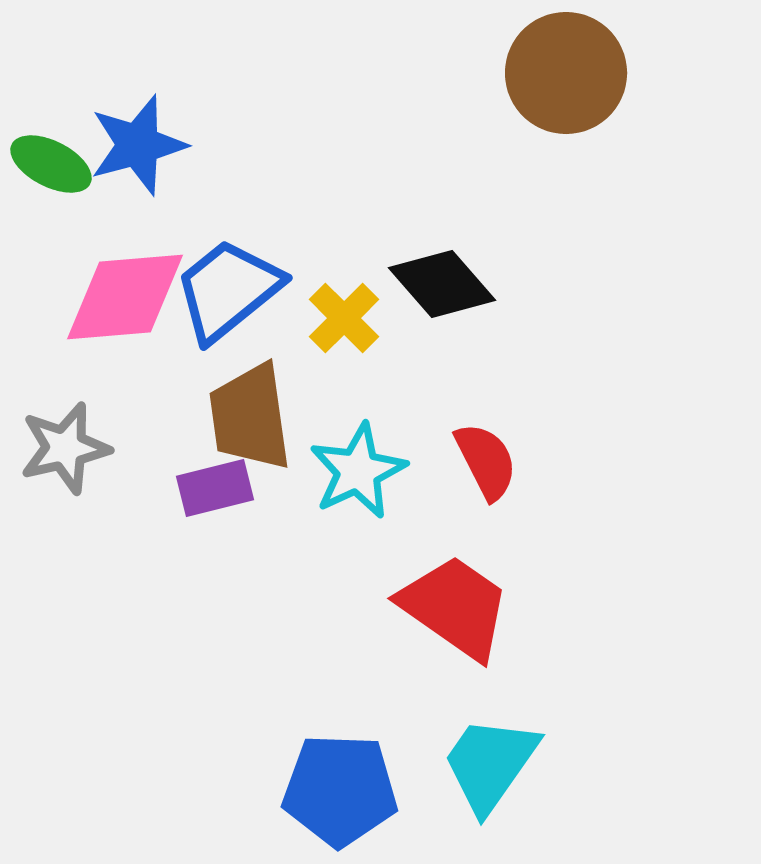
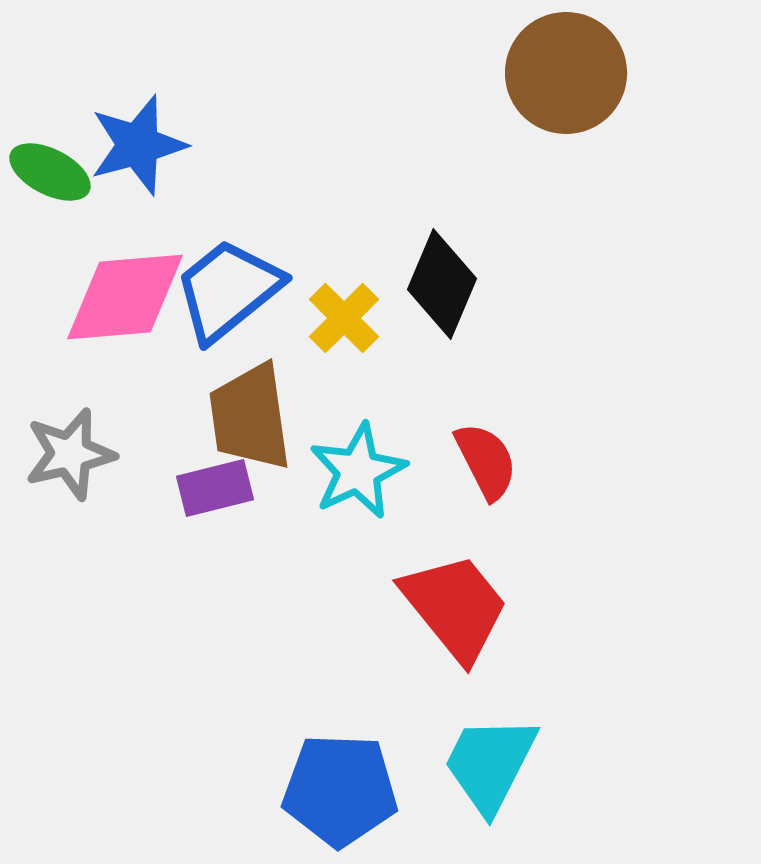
green ellipse: moved 1 px left, 8 px down
black diamond: rotated 64 degrees clockwise
gray star: moved 5 px right, 6 px down
red trapezoid: rotated 16 degrees clockwise
cyan trapezoid: rotated 8 degrees counterclockwise
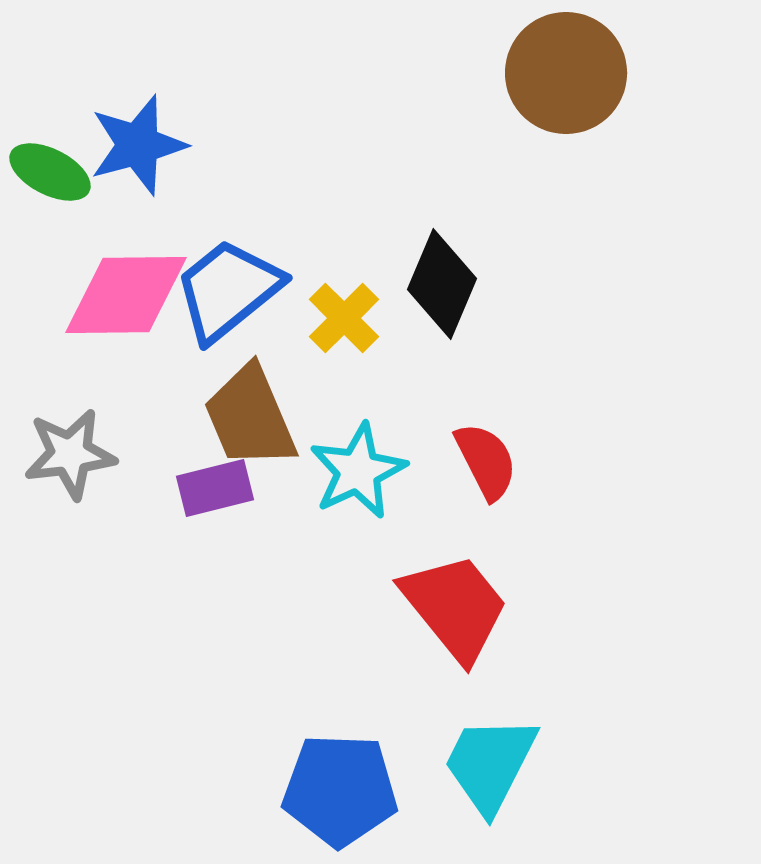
pink diamond: moved 1 px right, 2 px up; rotated 4 degrees clockwise
brown trapezoid: rotated 15 degrees counterclockwise
gray star: rotated 6 degrees clockwise
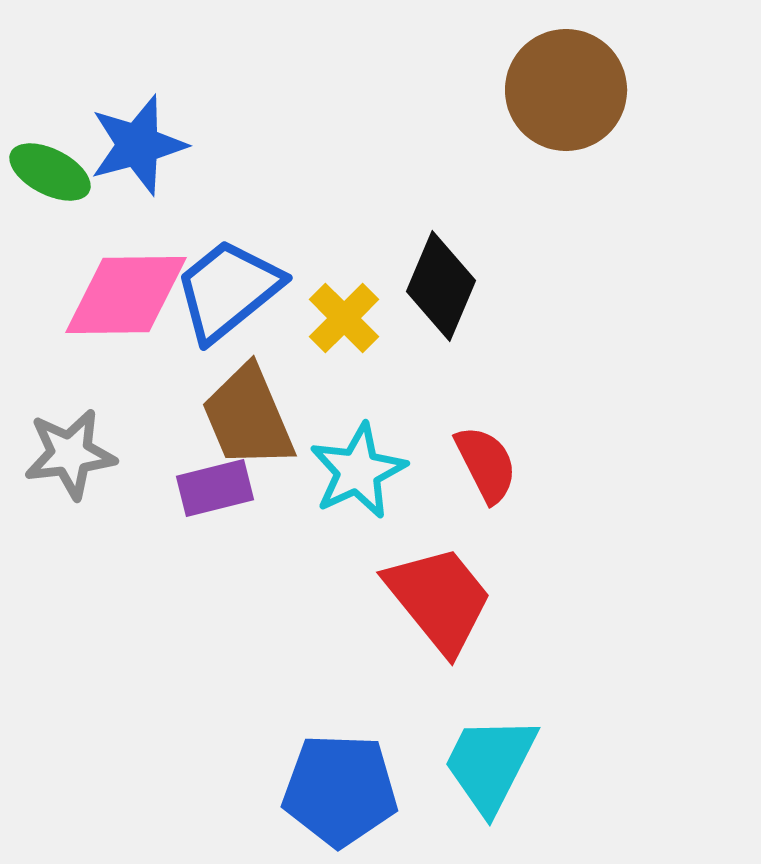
brown circle: moved 17 px down
black diamond: moved 1 px left, 2 px down
brown trapezoid: moved 2 px left
red semicircle: moved 3 px down
red trapezoid: moved 16 px left, 8 px up
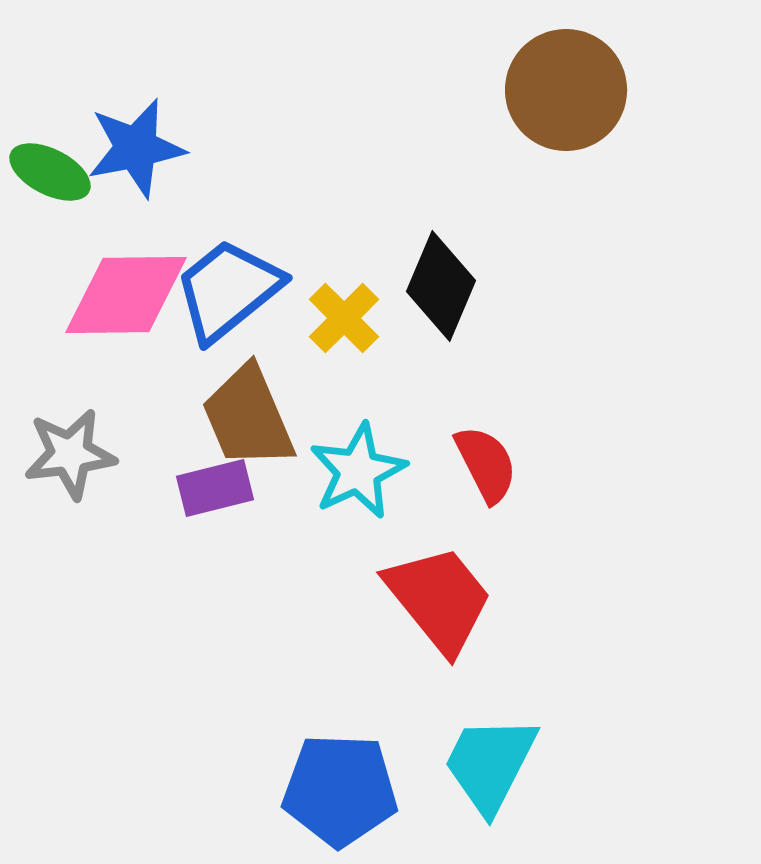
blue star: moved 2 px left, 3 px down; rotated 4 degrees clockwise
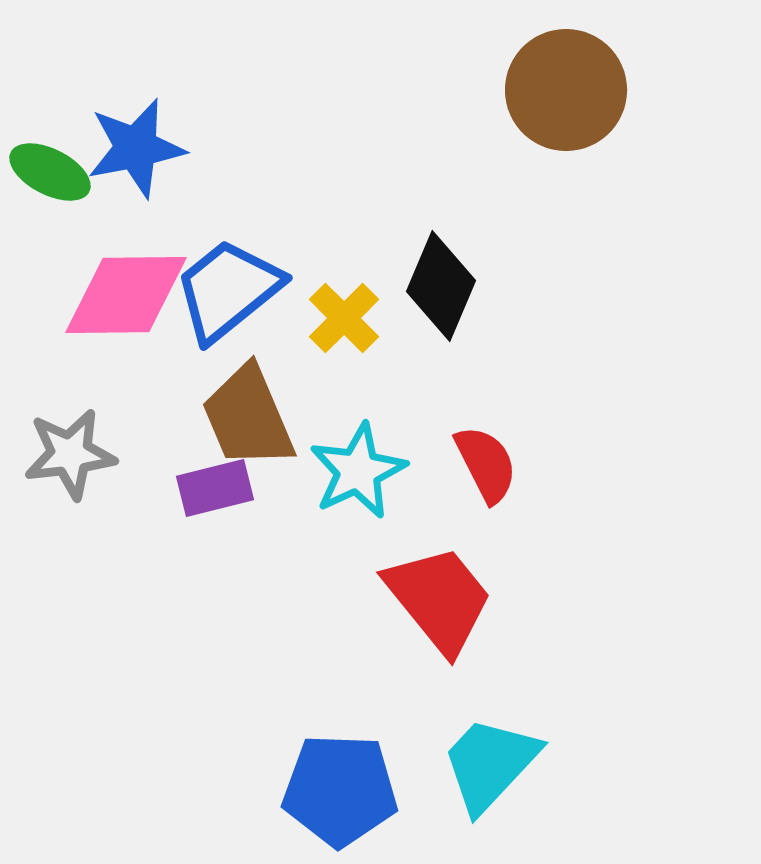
cyan trapezoid: rotated 16 degrees clockwise
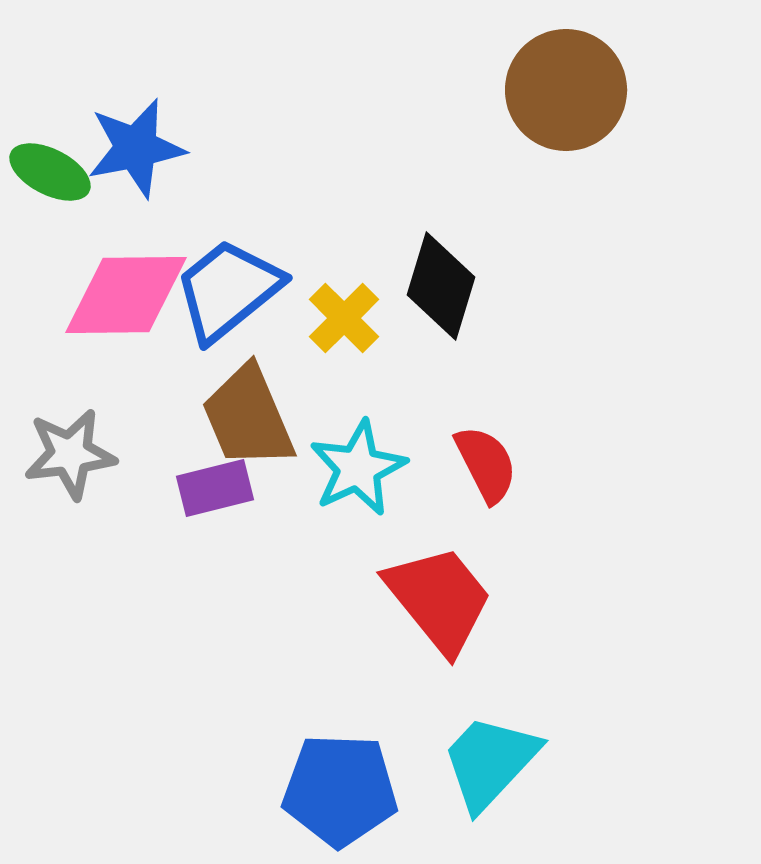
black diamond: rotated 6 degrees counterclockwise
cyan star: moved 3 px up
cyan trapezoid: moved 2 px up
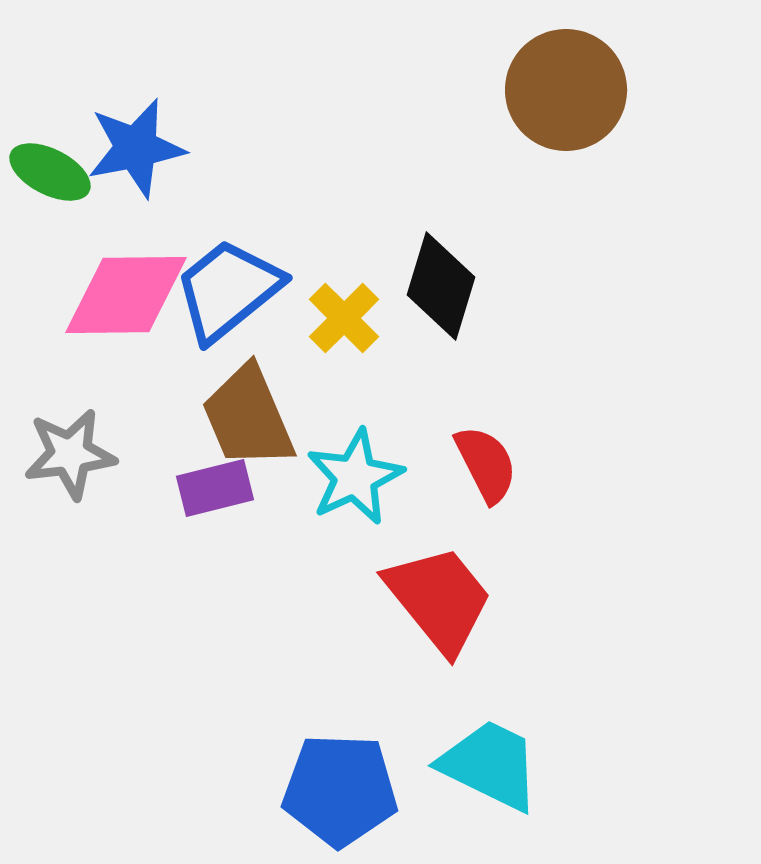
cyan star: moved 3 px left, 9 px down
cyan trapezoid: moved 3 px down; rotated 73 degrees clockwise
